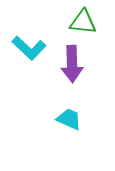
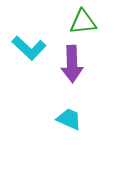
green triangle: rotated 12 degrees counterclockwise
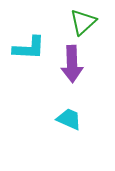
green triangle: rotated 36 degrees counterclockwise
cyan L-shape: rotated 40 degrees counterclockwise
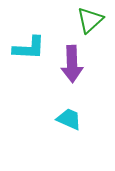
green triangle: moved 7 px right, 2 px up
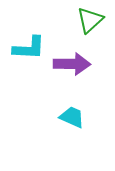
purple arrow: rotated 87 degrees counterclockwise
cyan trapezoid: moved 3 px right, 2 px up
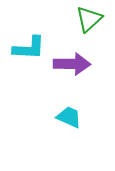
green triangle: moved 1 px left, 1 px up
cyan trapezoid: moved 3 px left
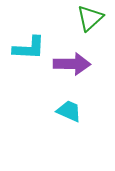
green triangle: moved 1 px right, 1 px up
cyan trapezoid: moved 6 px up
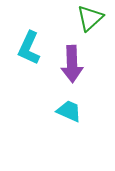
cyan L-shape: rotated 112 degrees clockwise
purple arrow: rotated 87 degrees clockwise
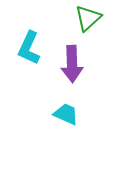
green triangle: moved 2 px left
cyan trapezoid: moved 3 px left, 3 px down
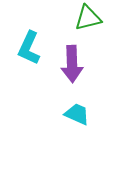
green triangle: rotated 28 degrees clockwise
cyan trapezoid: moved 11 px right
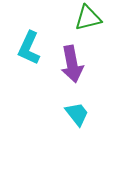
purple arrow: rotated 9 degrees counterclockwise
cyan trapezoid: rotated 28 degrees clockwise
